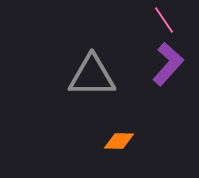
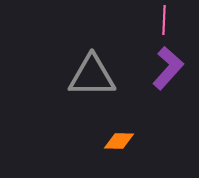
pink line: rotated 36 degrees clockwise
purple L-shape: moved 4 px down
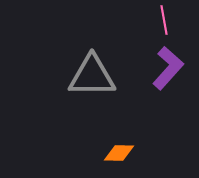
pink line: rotated 12 degrees counterclockwise
orange diamond: moved 12 px down
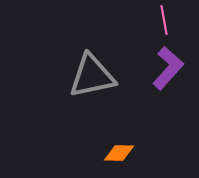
gray triangle: rotated 12 degrees counterclockwise
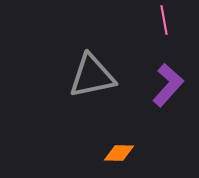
purple L-shape: moved 17 px down
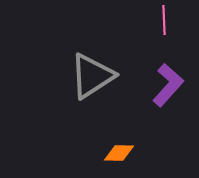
pink line: rotated 8 degrees clockwise
gray triangle: rotated 21 degrees counterclockwise
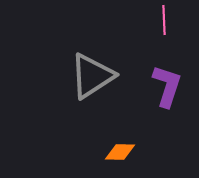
purple L-shape: moved 1 px left, 1 px down; rotated 24 degrees counterclockwise
orange diamond: moved 1 px right, 1 px up
